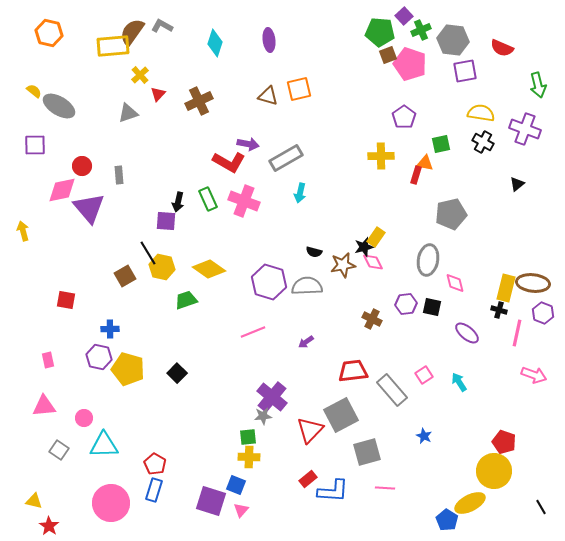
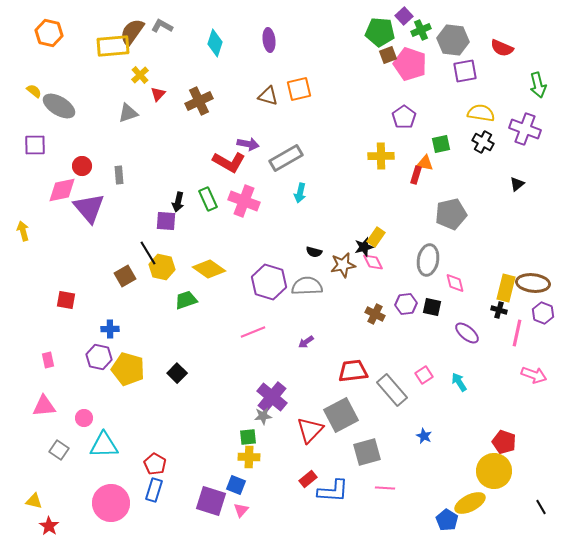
brown cross at (372, 319): moved 3 px right, 5 px up
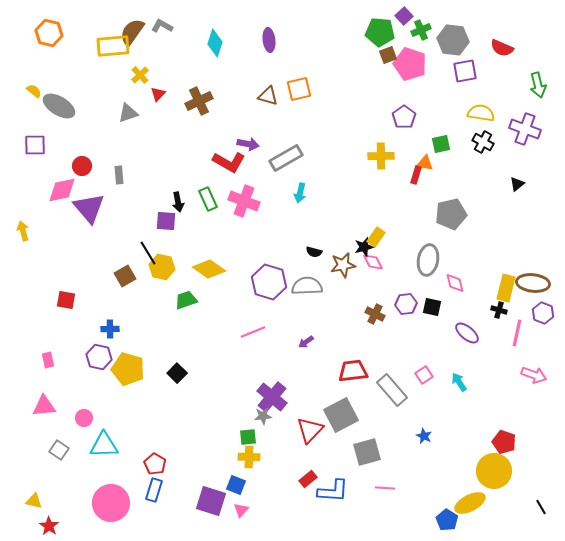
black arrow at (178, 202): rotated 24 degrees counterclockwise
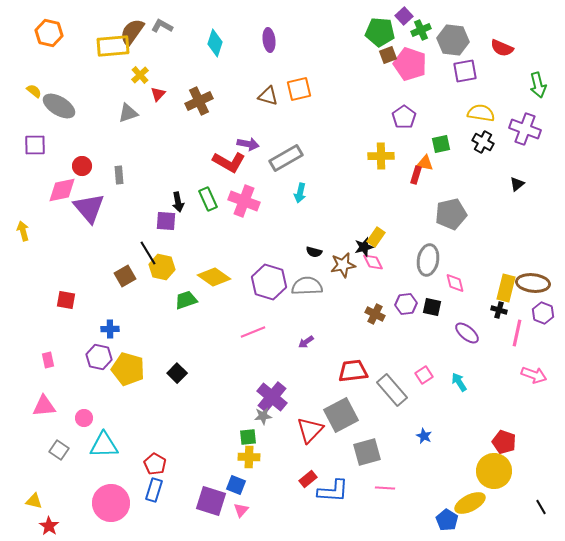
yellow diamond at (209, 269): moved 5 px right, 8 px down
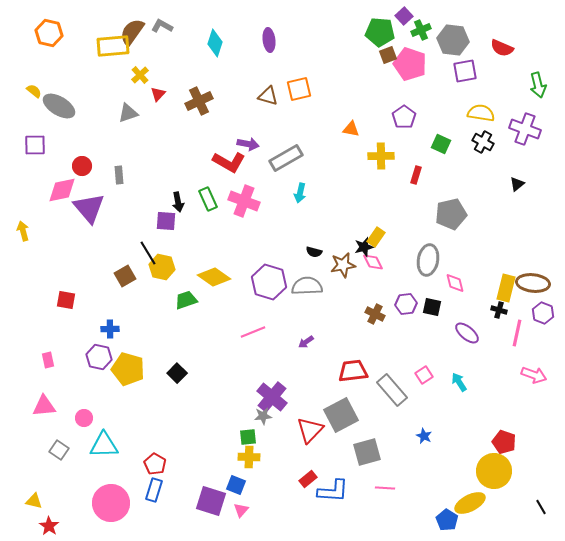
green square at (441, 144): rotated 36 degrees clockwise
orange triangle at (425, 163): moved 74 px left, 34 px up
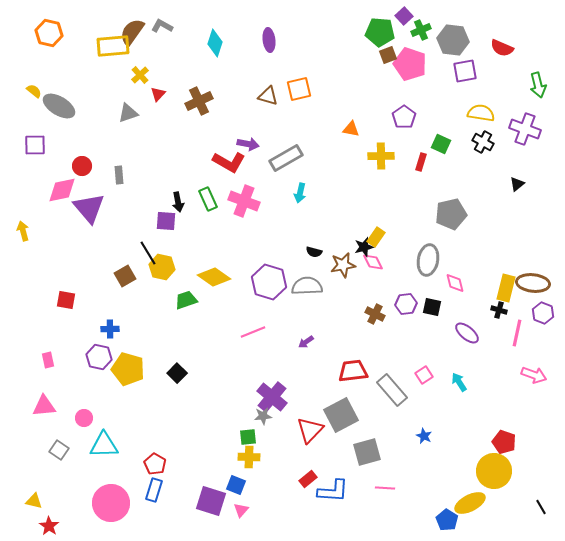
red rectangle at (416, 175): moved 5 px right, 13 px up
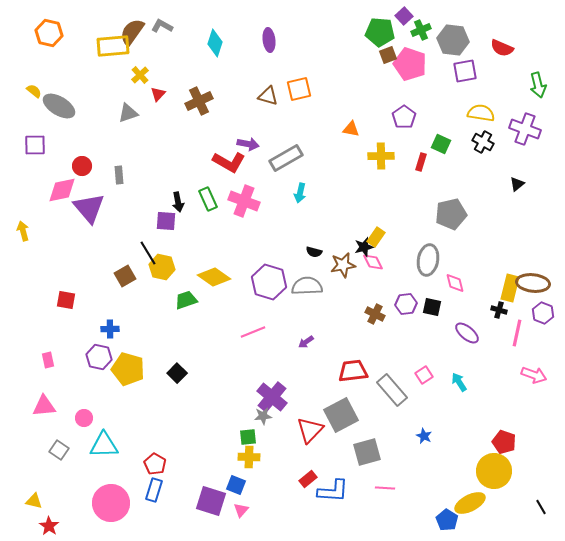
yellow rectangle at (506, 288): moved 4 px right
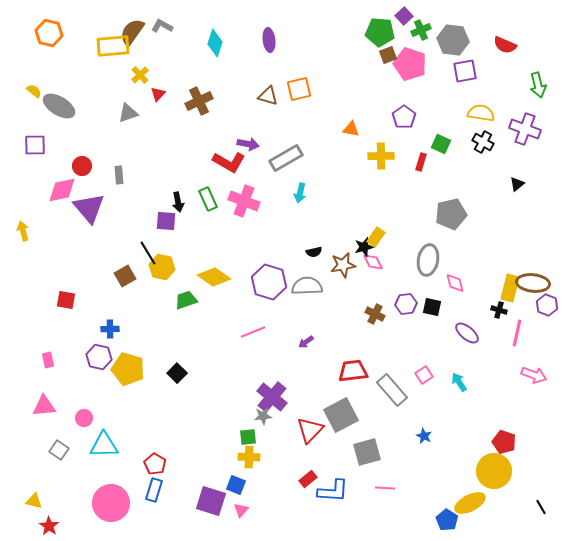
red semicircle at (502, 48): moved 3 px right, 3 px up
black semicircle at (314, 252): rotated 28 degrees counterclockwise
purple hexagon at (543, 313): moved 4 px right, 8 px up
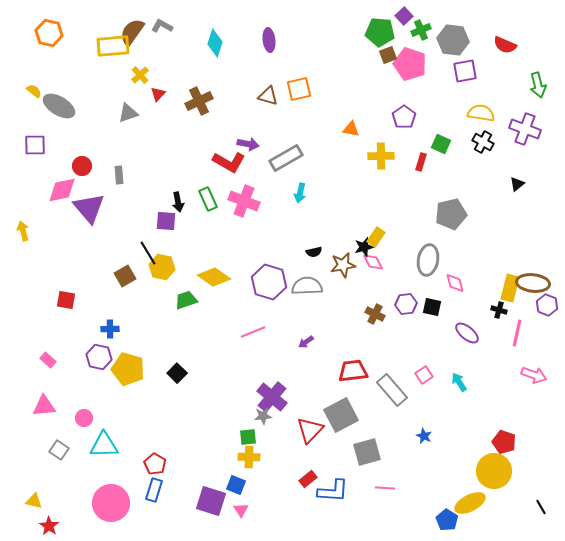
pink rectangle at (48, 360): rotated 35 degrees counterclockwise
pink triangle at (241, 510): rotated 14 degrees counterclockwise
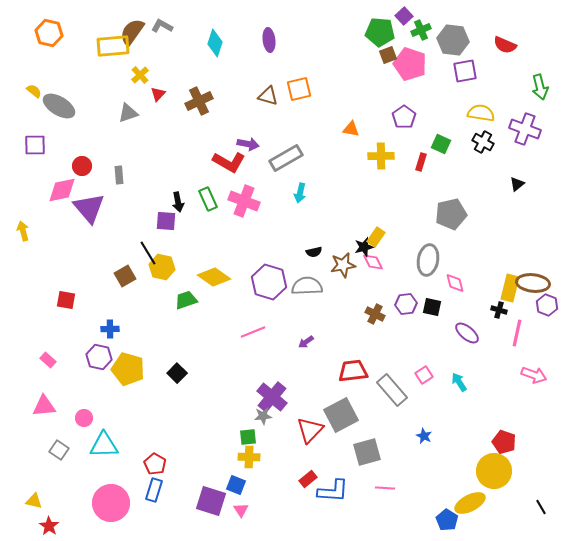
green arrow at (538, 85): moved 2 px right, 2 px down
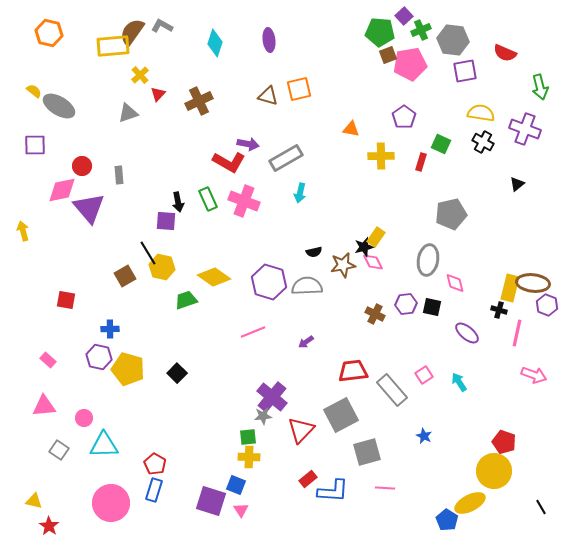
red semicircle at (505, 45): moved 8 px down
pink pentagon at (410, 64): rotated 28 degrees counterclockwise
red triangle at (310, 430): moved 9 px left
